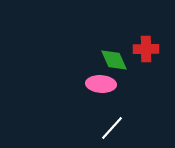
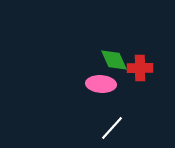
red cross: moved 6 px left, 19 px down
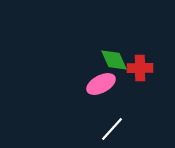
pink ellipse: rotated 32 degrees counterclockwise
white line: moved 1 px down
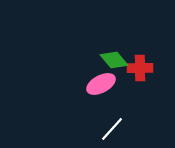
green diamond: rotated 16 degrees counterclockwise
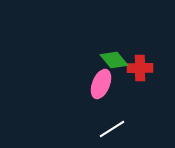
pink ellipse: rotated 40 degrees counterclockwise
white line: rotated 16 degrees clockwise
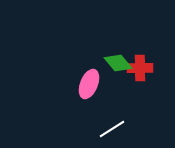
green diamond: moved 4 px right, 3 px down
pink ellipse: moved 12 px left
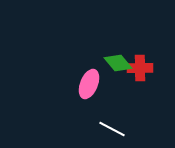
white line: rotated 60 degrees clockwise
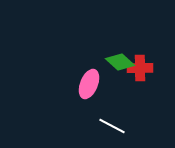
green diamond: moved 2 px right, 1 px up; rotated 8 degrees counterclockwise
white line: moved 3 px up
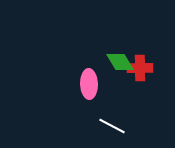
green diamond: rotated 16 degrees clockwise
pink ellipse: rotated 24 degrees counterclockwise
